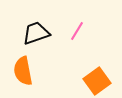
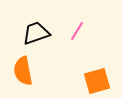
orange square: rotated 20 degrees clockwise
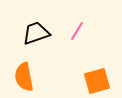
orange semicircle: moved 1 px right, 6 px down
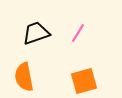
pink line: moved 1 px right, 2 px down
orange square: moved 13 px left
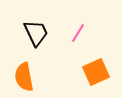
black trapezoid: rotated 84 degrees clockwise
orange square: moved 12 px right, 9 px up; rotated 8 degrees counterclockwise
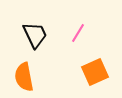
black trapezoid: moved 1 px left, 2 px down
orange square: moved 1 px left
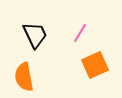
pink line: moved 2 px right
orange square: moved 7 px up
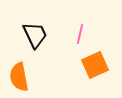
pink line: moved 1 px down; rotated 18 degrees counterclockwise
orange semicircle: moved 5 px left
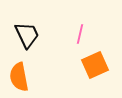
black trapezoid: moved 8 px left
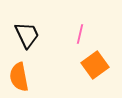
orange square: rotated 12 degrees counterclockwise
